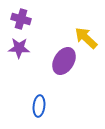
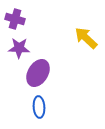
purple cross: moved 6 px left
purple ellipse: moved 26 px left, 12 px down
blue ellipse: moved 1 px down; rotated 10 degrees counterclockwise
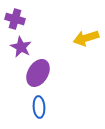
yellow arrow: rotated 60 degrees counterclockwise
purple star: moved 2 px right, 1 px up; rotated 25 degrees clockwise
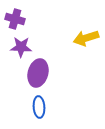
purple star: rotated 25 degrees counterclockwise
purple ellipse: rotated 16 degrees counterclockwise
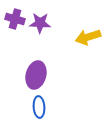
yellow arrow: moved 2 px right, 1 px up
purple star: moved 19 px right, 24 px up
purple ellipse: moved 2 px left, 2 px down
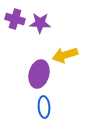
yellow arrow: moved 23 px left, 18 px down
purple ellipse: moved 3 px right, 1 px up
blue ellipse: moved 5 px right
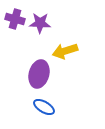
yellow arrow: moved 4 px up
blue ellipse: rotated 55 degrees counterclockwise
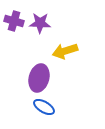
purple cross: moved 1 px left, 2 px down
purple ellipse: moved 4 px down
